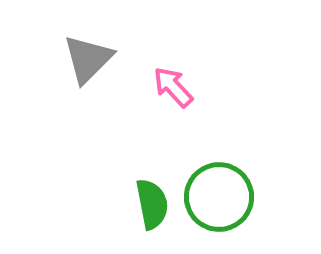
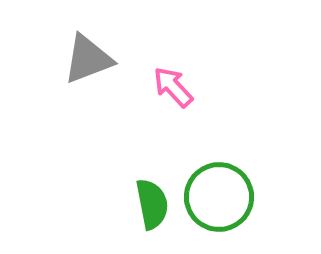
gray triangle: rotated 24 degrees clockwise
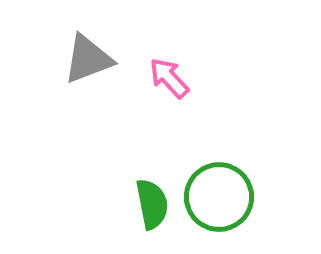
pink arrow: moved 4 px left, 9 px up
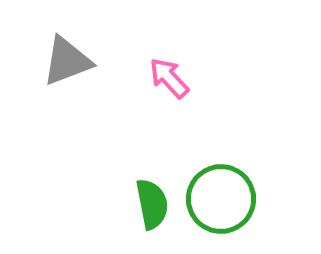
gray triangle: moved 21 px left, 2 px down
green circle: moved 2 px right, 2 px down
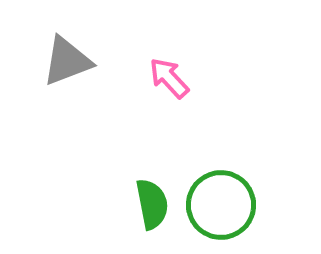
green circle: moved 6 px down
